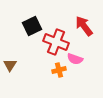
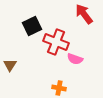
red arrow: moved 12 px up
orange cross: moved 18 px down; rotated 24 degrees clockwise
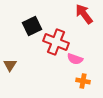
orange cross: moved 24 px right, 7 px up
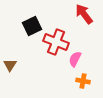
pink semicircle: rotated 98 degrees clockwise
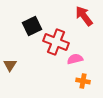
red arrow: moved 2 px down
pink semicircle: rotated 49 degrees clockwise
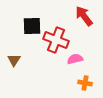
black square: rotated 24 degrees clockwise
red cross: moved 2 px up
brown triangle: moved 4 px right, 5 px up
orange cross: moved 2 px right, 2 px down
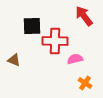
red cross: moved 1 px left, 1 px down; rotated 20 degrees counterclockwise
brown triangle: rotated 40 degrees counterclockwise
orange cross: rotated 24 degrees clockwise
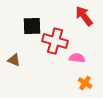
red cross: rotated 15 degrees clockwise
pink semicircle: moved 2 px right, 1 px up; rotated 21 degrees clockwise
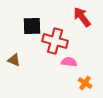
red arrow: moved 2 px left, 1 px down
pink semicircle: moved 8 px left, 4 px down
